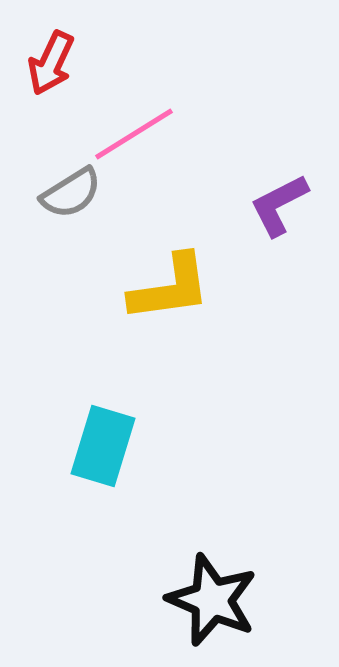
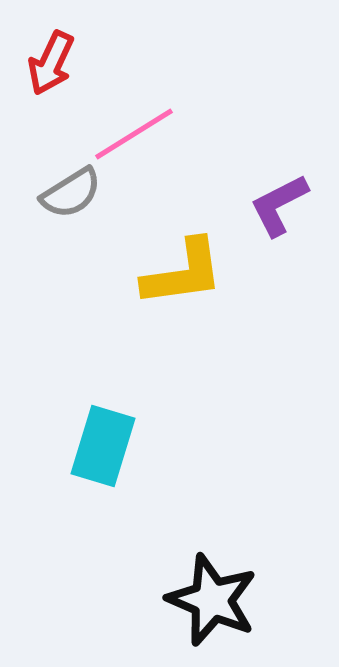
yellow L-shape: moved 13 px right, 15 px up
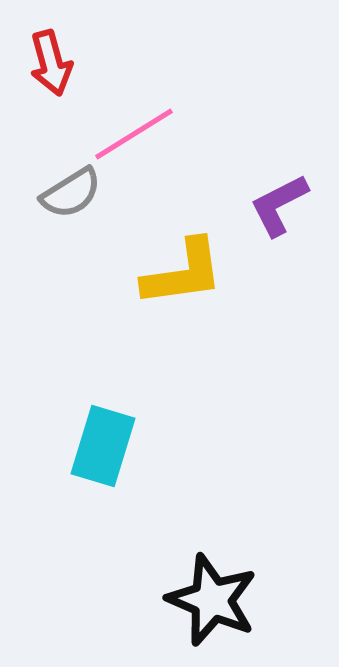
red arrow: rotated 40 degrees counterclockwise
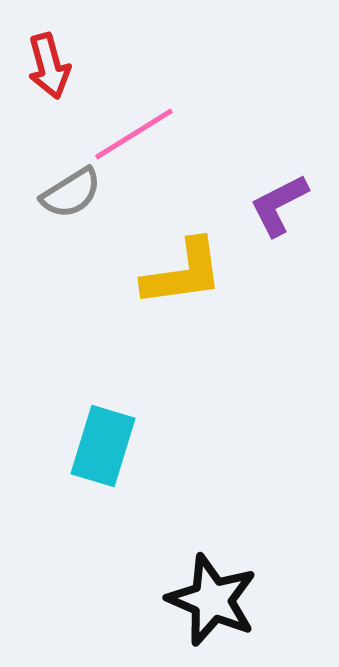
red arrow: moved 2 px left, 3 px down
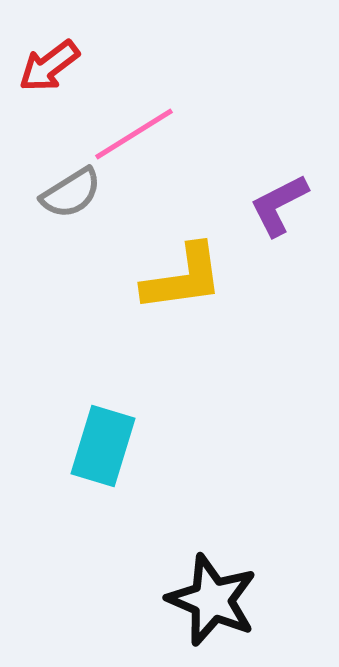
red arrow: rotated 68 degrees clockwise
yellow L-shape: moved 5 px down
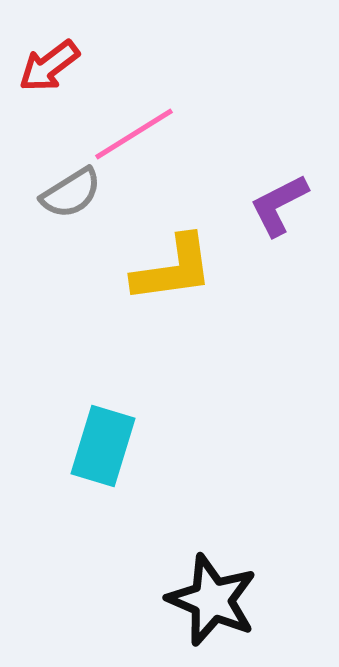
yellow L-shape: moved 10 px left, 9 px up
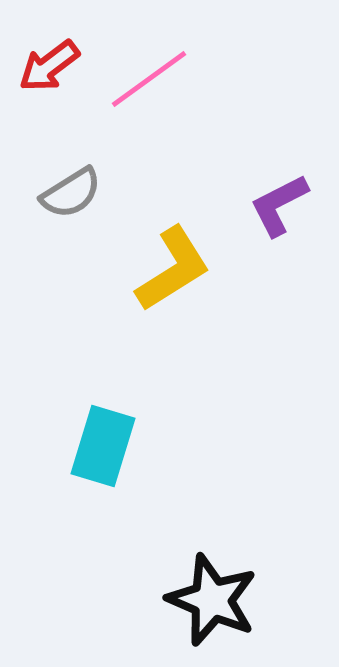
pink line: moved 15 px right, 55 px up; rotated 4 degrees counterclockwise
yellow L-shape: rotated 24 degrees counterclockwise
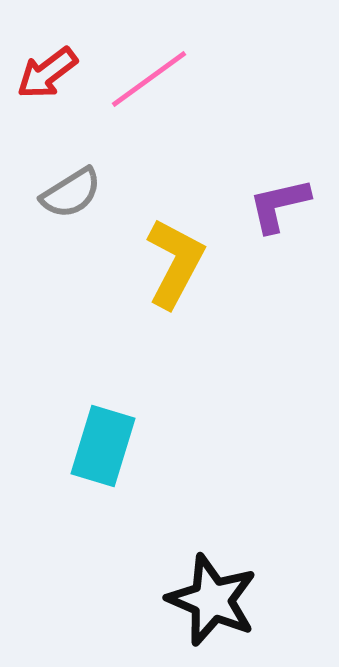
red arrow: moved 2 px left, 7 px down
purple L-shape: rotated 14 degrees clockwise
yellow L-shape: moved 2 px right, 6 px up; rotated 30 degrees counterclockwise
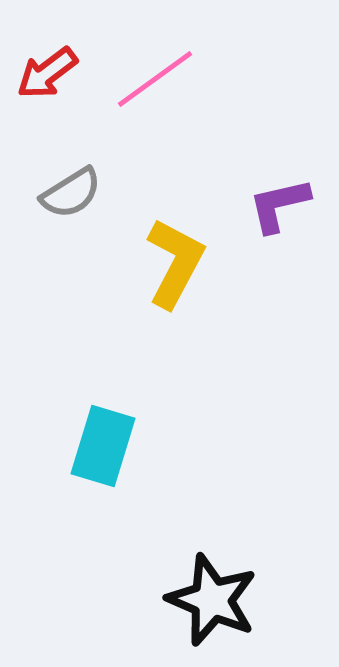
pink line: moved 6 px right
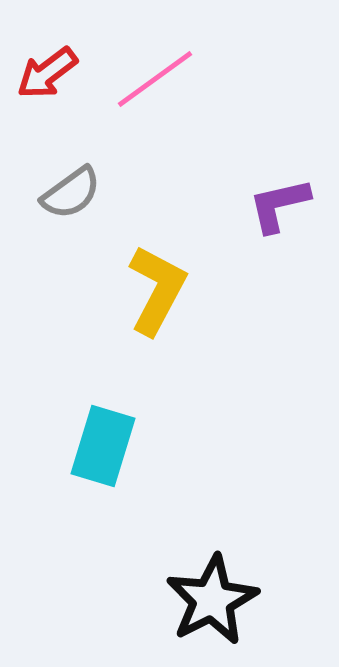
gray semicircle: rotated 4 degrees counterclockwise
yellow L-shape: moved 18 px left, 27 px down
black star: rotated 22 degrees clockwise
